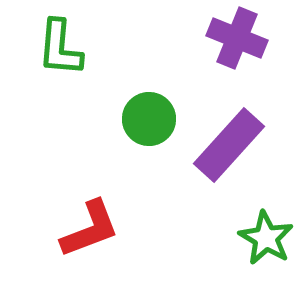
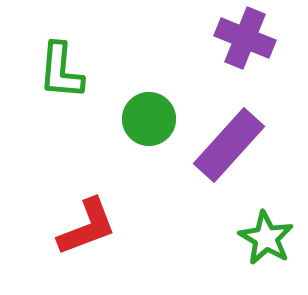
purple cross: moved 8 px right
green L-shape: moved 1 px right, 23 px down
red L-shape: moved 3 px left, 2 px up
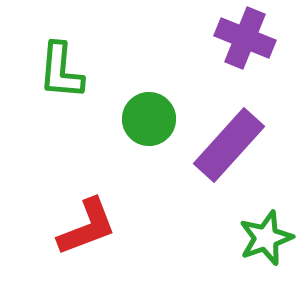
green star: rotated 22 degrees clockwise
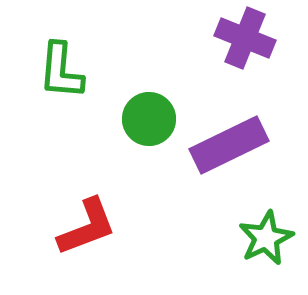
purple rectangle: rotated 22 degrees clockwise
green star: rotated 6 degrees counterclockwise
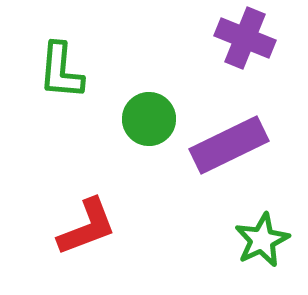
green star: moved 4 px left, 2 px down
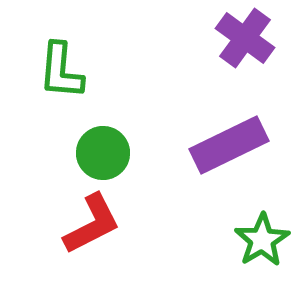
purple cross: rotated 14 degrees clockwise
green circle: moved 46 px left, 34 px down
red L-shape: moved 5 px right, 3 px up; rotated 6 degrees counterclockwise
green star: rotated 6 degrees counterclockwise
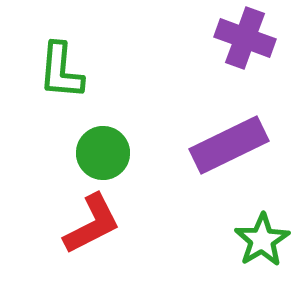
purple cross: rotated 16 degrees counterclockwise
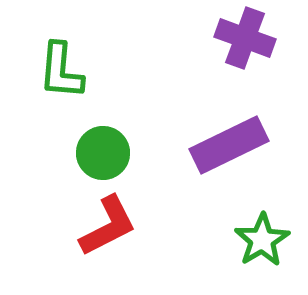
red L-shape: moved 16 px right, 2 px down
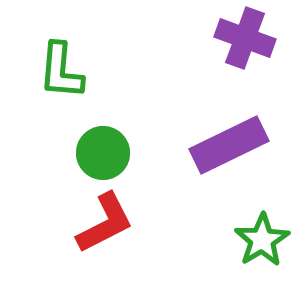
red L-shape: moved 3 px left, 3 px up
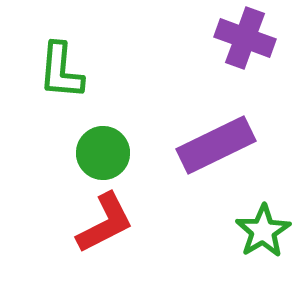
purple rectangle: moved 13 px left
green star: moved 1 px right, 9 px up
